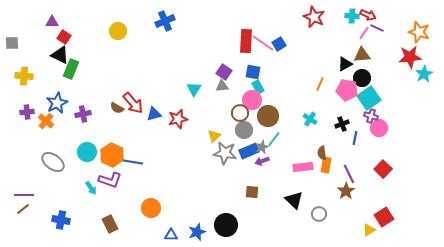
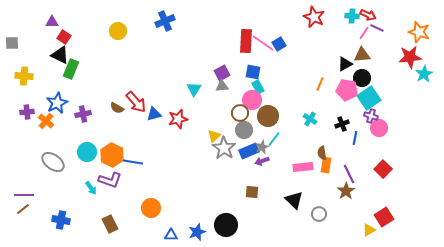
purple square at (224, 72): moved 2 px left, 1 px down; rotated 28 degrees clockwise
red arrow at (133, 103): moved 3 px right, 1 px up
gray star at (225, 153): moved 1 px left, 5 px up; rotated 25 degrees clockwise
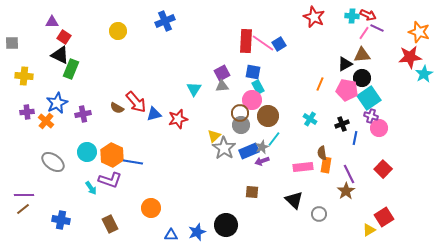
gray circle at (244, 130): moved 3 px left, 5 px up
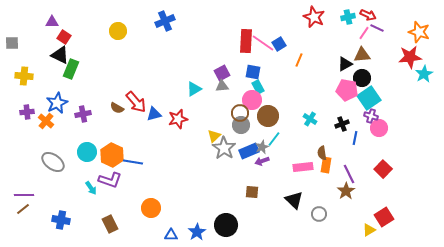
cyan cross at (352, 16): moved 4 px left, 1 px down; rotated 16 degrees counterclockwise
orange line at (320, 84): moved 21 px left, 24 px up
cyan triangle at (194, 89): rotated 28 degrees clockwise
blue star at (197, 232): rotated 12 degrees counterclockwise
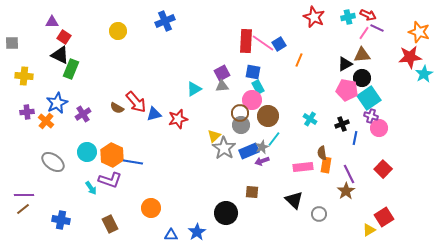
purple cross at (83, 114): rotated 21 degrees counterclockwise
black circle at (226, 225): moved 12 px up
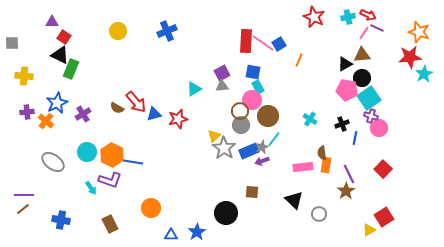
blue cross at (165, 21): moved 2 px right, 10 px down
brown circle at (240, 113): moved 2 px up
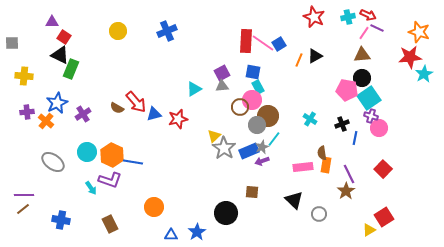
black triangle at (345, 64): moved 30 px left, 8 px up
brown circle at (240, 111): moved 4 px up
gray circle at (241, 125): moved 16 px right
orange circle at (151, 208): moved 3 px right, 1 px up
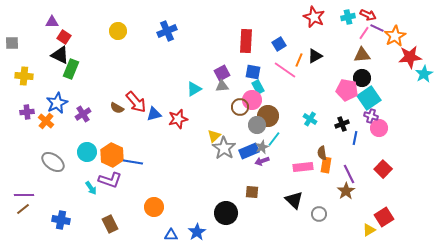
orange star at (419, 32): moved 24 px left, 4 px down; rotated 25 degrees clockwise
pink line at (263, 43): moved 22 px right, 27 px down
